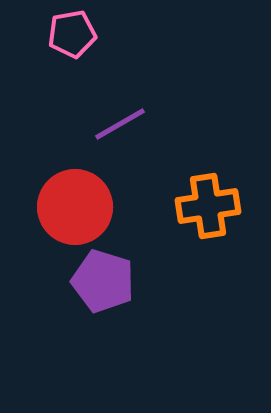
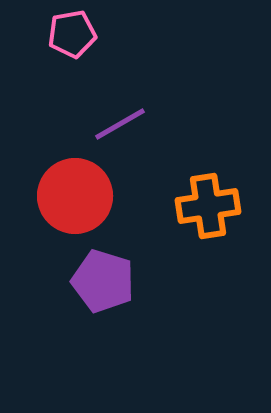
red circle: moved 11 px up
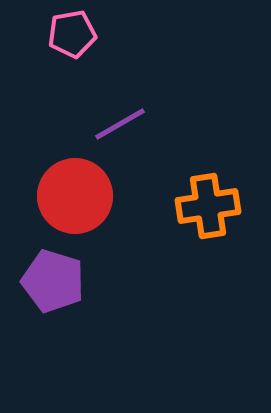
purple pentagon: moved 50 px left
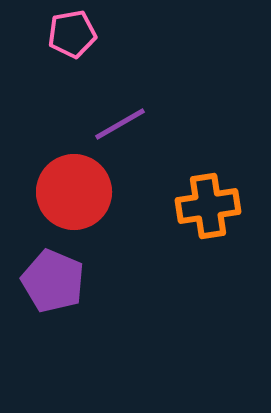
red circle: moved 1 px left, 4 px up
purple pentagon: rotated 6 degrees clockwise
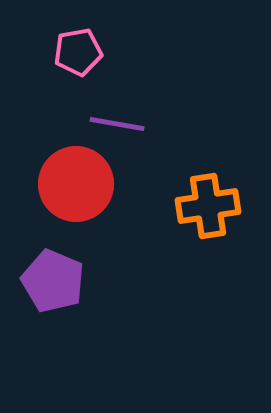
pink pentagon: moved 6 px right, 18 px down
purple line: moved 3 px left; rotated 40 degrees clockwise
red circle: moved 2 px right, 8 px up
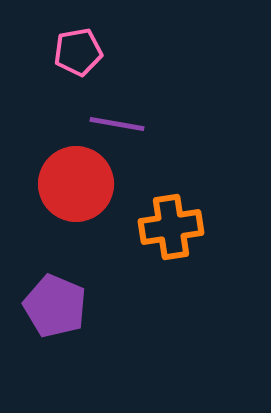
orange cross: moved 37 px left, 21 px down
purple pentagon: moved 2 px right, 25 px down
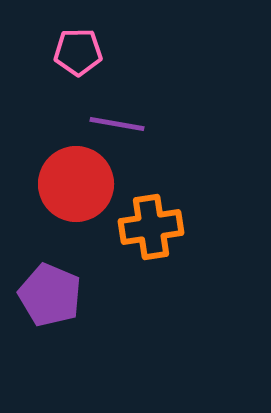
pink pentagon: rotated 9 degrees clockwise
orange cross: moved 20 px left
purple pentagon: moved 5 px left, 11 px up
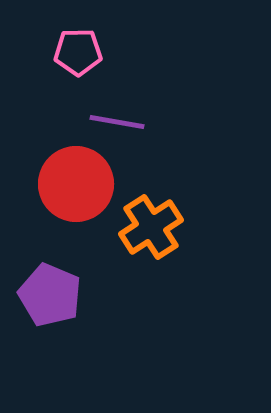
purple line: moved 2 px up
orange cross: rotated 24 degrees counterclockwise
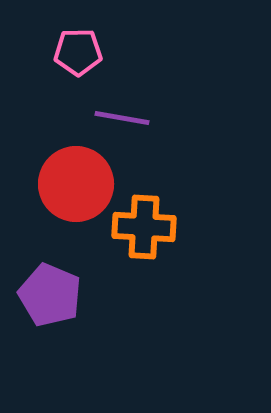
purple line: moved 5 px right, 4 px up
orange cross: moved 7 px left; rotated 36 degrees clockwise
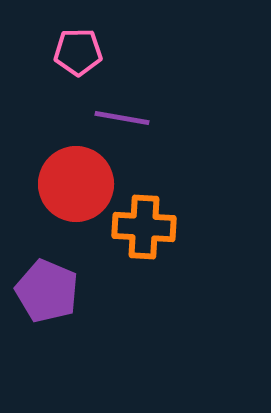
purple pentagon: moved 3 px left, 4 px up
